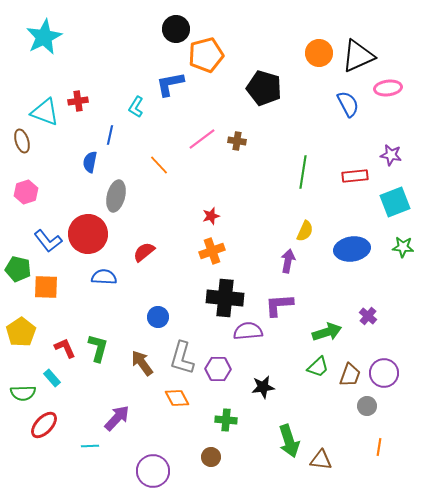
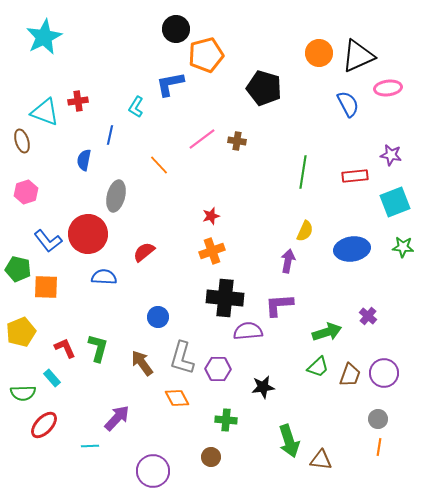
blue semicircle at (90, 162): moved 6 px left, 2 px up
yellow pentagon at (21, 332): rotated 12 degrees clockwise
gray circle at (367, 406): moved 11 px right, 13 px down
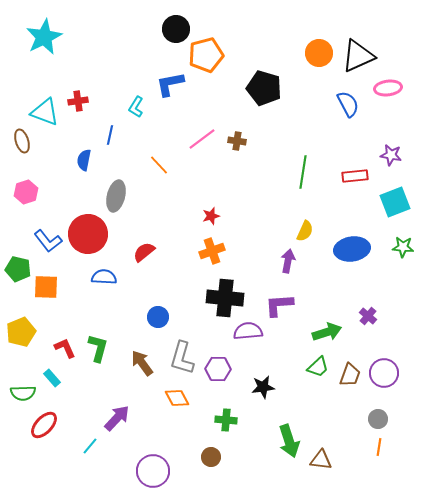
cyan line at (90, 446): rotated 48 degrees counterclockwise
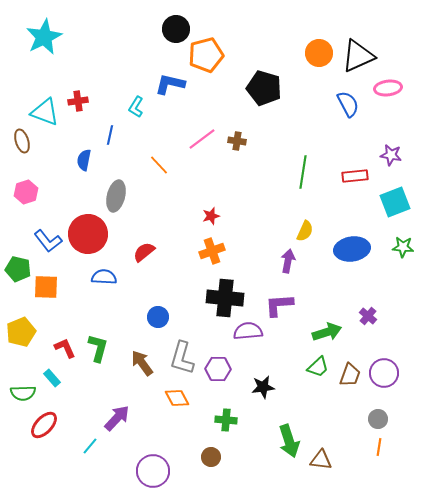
blue L-shape at (170, 84): rotated 24 degrees clockwise
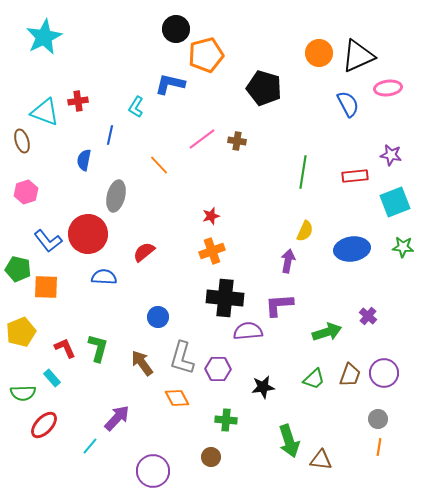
green trapezoid at (318, 367): moved 4 px left, 12 px down
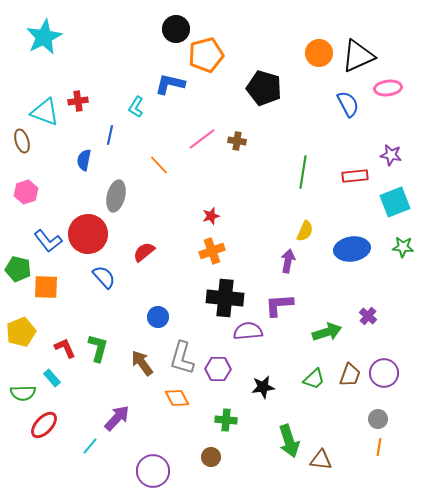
blue semicircle at (104, 277): rotated 45 degrees clockwise
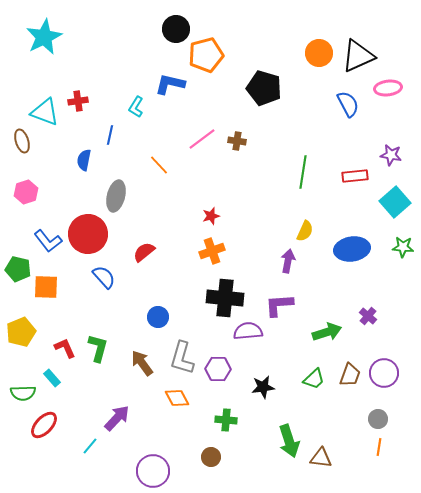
cyan square at (395, 202): rotated 20 degrees counterclockwise
brown triangle at (321, 460): moved 2 px up
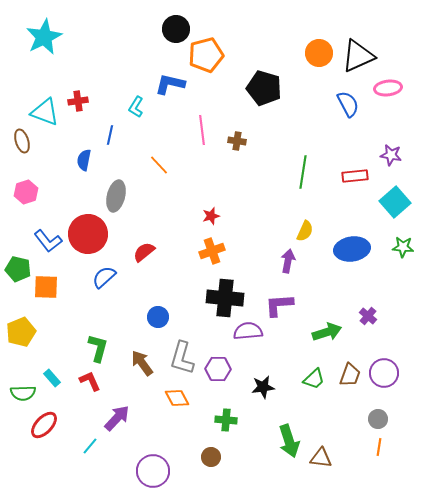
pink line at (202, 139): moved 9 px up; rotated 60 degrees counterclockwise
blue semicircle at (104, 277): rotated 90 degrees counterclockwise
red L-shape at (65, 348): moved 25 px right, 33 px down
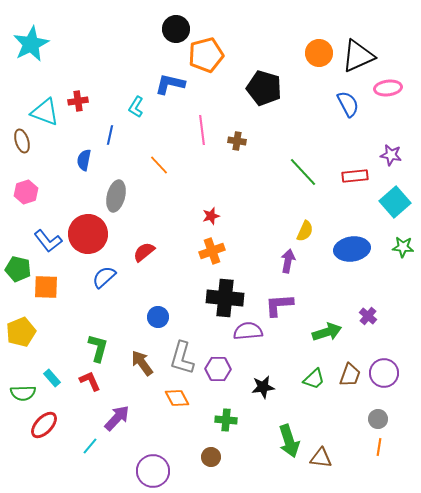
cyan star at (44, 37): moved 13 px left, 7 px down
green line at (303, 172): rotated 52 degrees counterclockwise
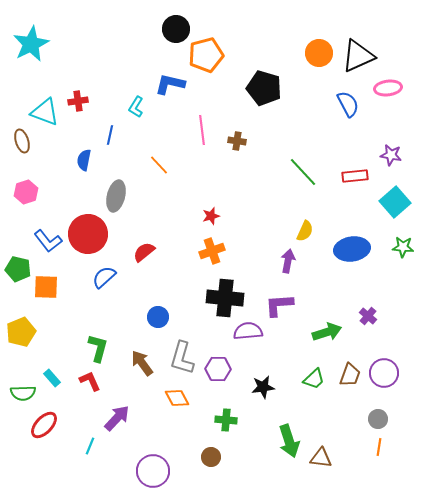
cyan line at (90, 446): rotated 18 degrees counterclockwise
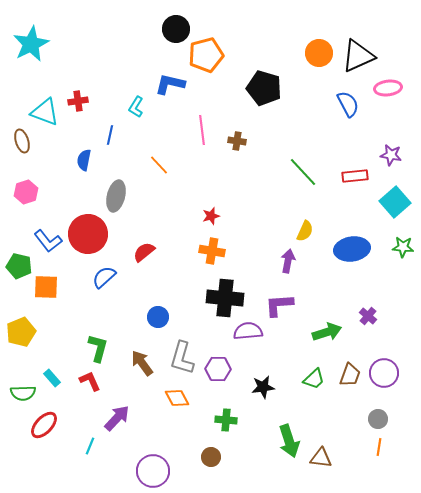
orange cross at (212, 251): rotated 30 degrees clockwise
green pentagon at (18, 269): moved 1 px right, 3 px up
